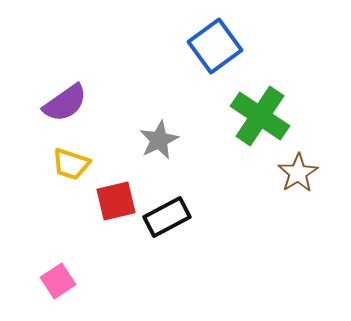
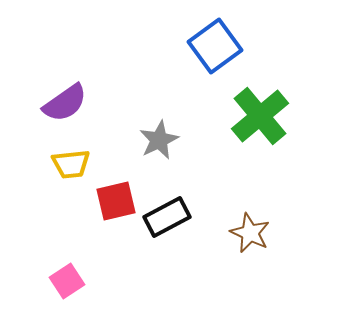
green cross: rotated 16 degrees clockwise
yellow trapezoid: rotated 24 degrees counterclockwise
brown star: moved 48 px left, 60 px down; rotated 15 degrees counterclockwise
pink square: moved 9 px right
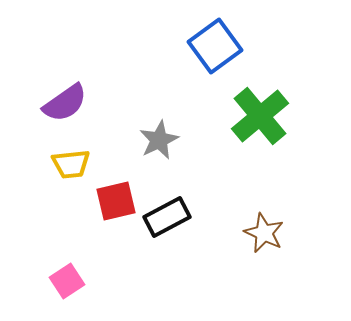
brown star: moved 14 px right
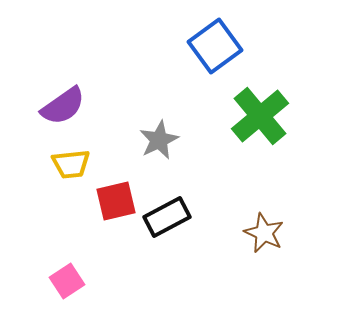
purple semicircle: moved 2 px left, 3 px down
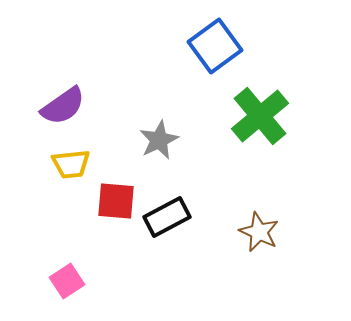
red square: rotated 18 degrees clockwise
brown star: moved 5 px left, 1 px up
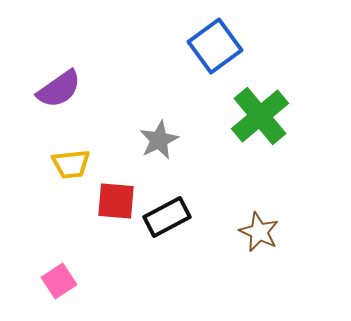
purple semicircle: moved 4 px left, 17 px up
pink square: moved 8 px left
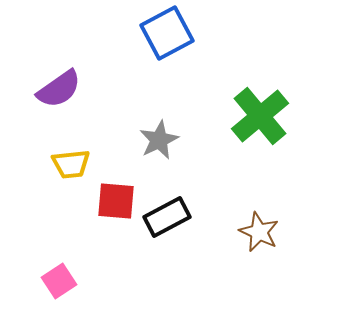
blue square: moved 48 px left, 13 px up; rotated 8 degrees clockwise
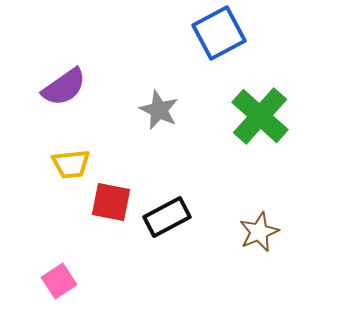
blue square: moved 52 px right
purple semicircle: moved 5 px right, 2 px up
green cross: rotated 8 degrees counterclockwise
gray star: moved 30 px up; rotated 21 degrees counterclockwise
red square: moved 5 px left, 1 px down; rotated 6 degrees clockwise
brown star: rotated 24 degrees clockwise
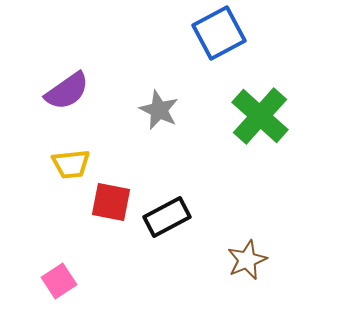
purple semicircle: moved 3 px right, 4 px down
brown star: moved 12 px left, 28 px down
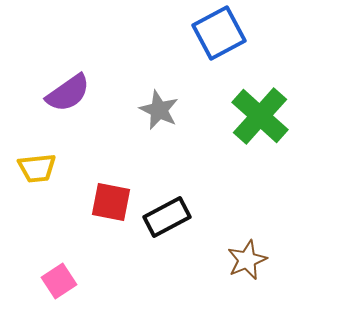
purple semicircle: moved 1 px right, 2 px down
yellow trapezoid: moved 34 px left, 4 px down
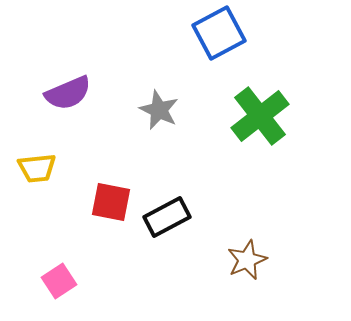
purple semicircle: rotated 12 degrees clockwise
green cross: rotated 10 degrees clockwise
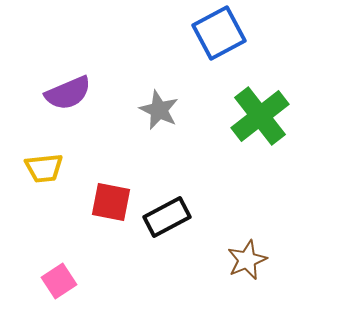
yellow trapezoid: moved 7 px right
